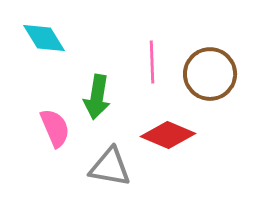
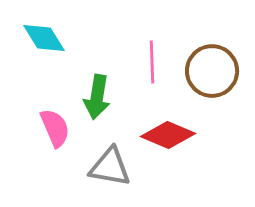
brown circle: moved 2 px right, 3 px up
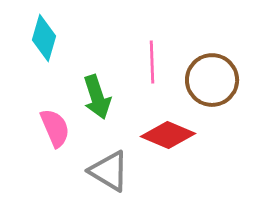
cyan diamond: rotated 48 degrees clockwise
brown circle: moved 9 px down
green arrow: rotated 27 degrees counterclockwise
gray triangle: moved 1 px left, 4 px down; rotated 21 degrees clockwise
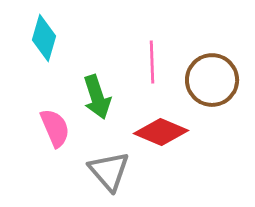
red diamond: moved 7 px left, 3 px up
gray triangle: rotated 18 degrees clockwise
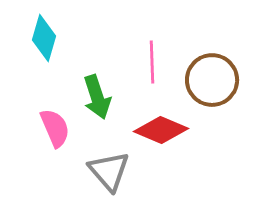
red diamond: moved 2 px up
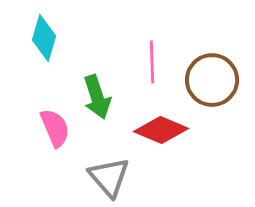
gray triangle: moved 6 px down
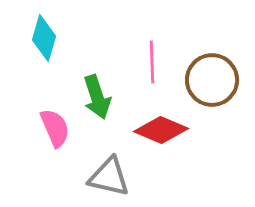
gray triangle: rotated 36 degrees counterclockwise
